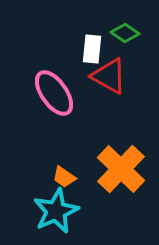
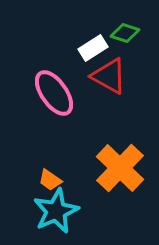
green diamond: rotated 16 degrees counterclockwise
white rectangle: moved 1 px right, 1 px up; rotated 52 degrees clockwise
orange cross: moved 1 px left, 1 px up
orange trapezoid: moved 14 px left, 3 px down
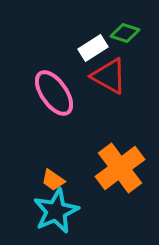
orange cross: rotated 9 degrees clockwise
orange trapezoid: moved 3 px right
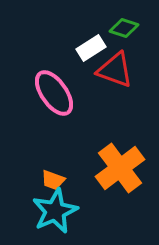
green diamond: moved 1 px left, 5 px up
white rectangle: moved 2 px left
red triangle: moved 6 px right, 6 px up; rotated 9 degrees counterclockwise
orange trapezoid: rotated 15 degrees counterclockwise
cyan star: moved 1 px left
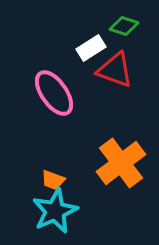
green diamond: moved 2 px up
orange cross: moved 1 px right, 5 px up
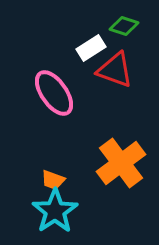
cyan star: rotated 9 degrees counterclockwise
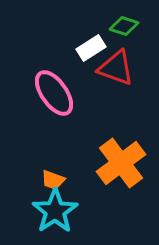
red triangle: moved 1 px right, 2 px up
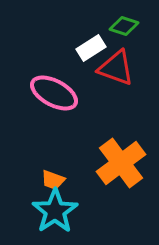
pink ellipse: rotated 27 degrees counterclockwise
